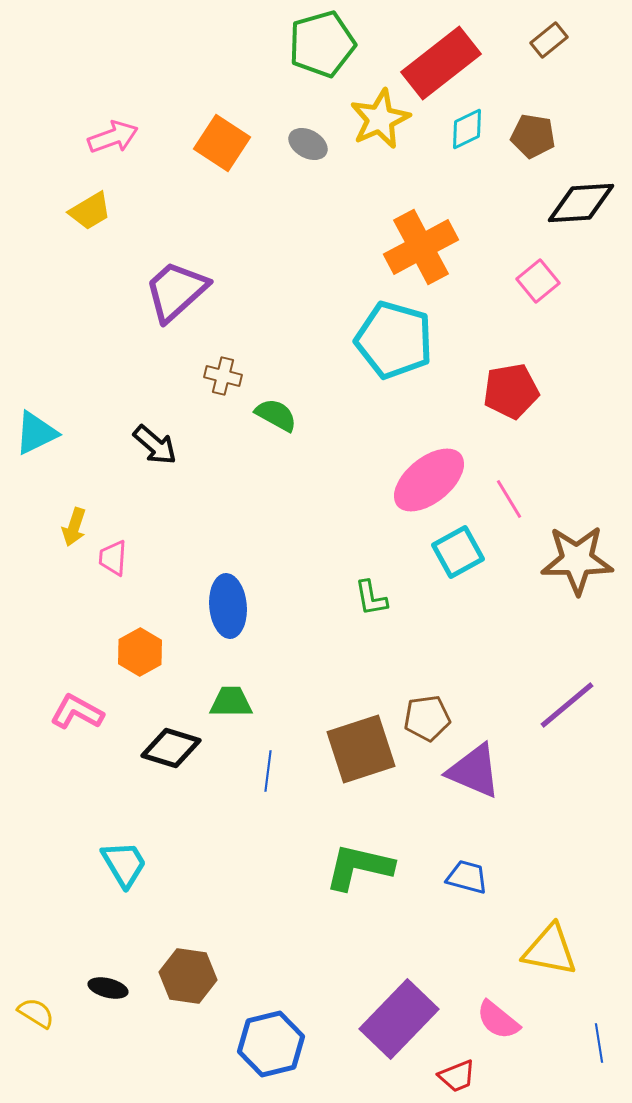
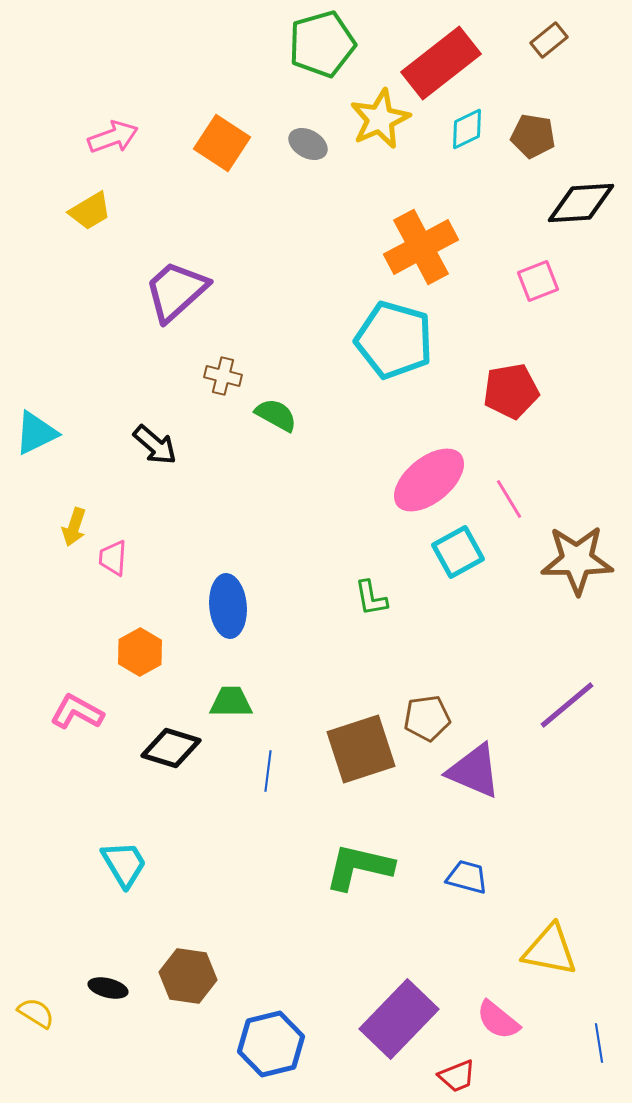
pink square at (538, 281): rotated 18 degrees clockwise
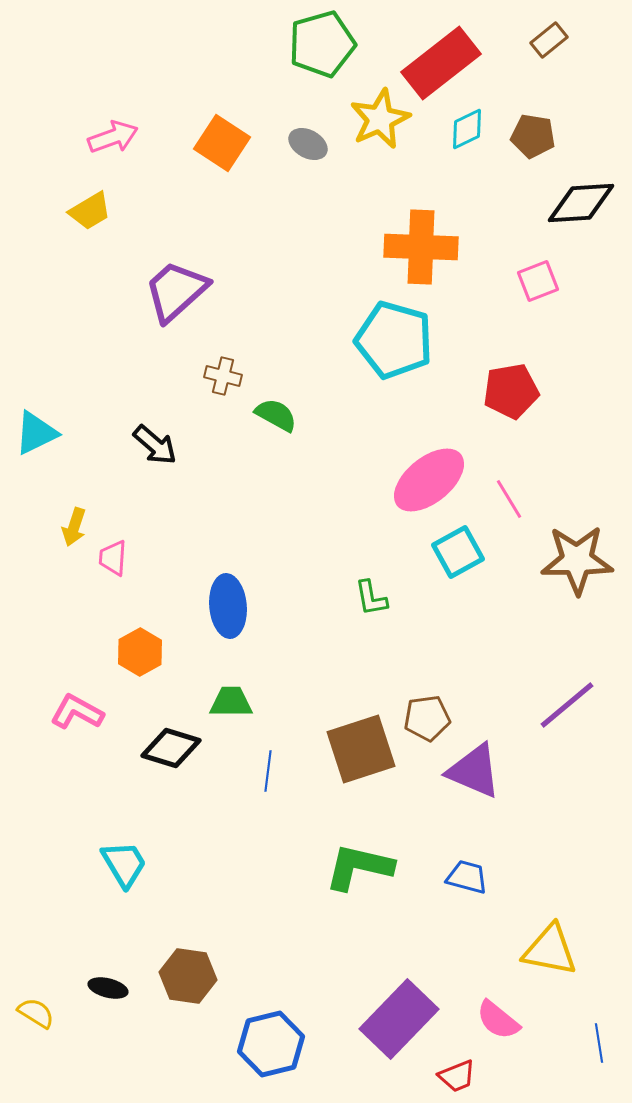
orange cross at (421, 247): rotated 30 degrees clockwise
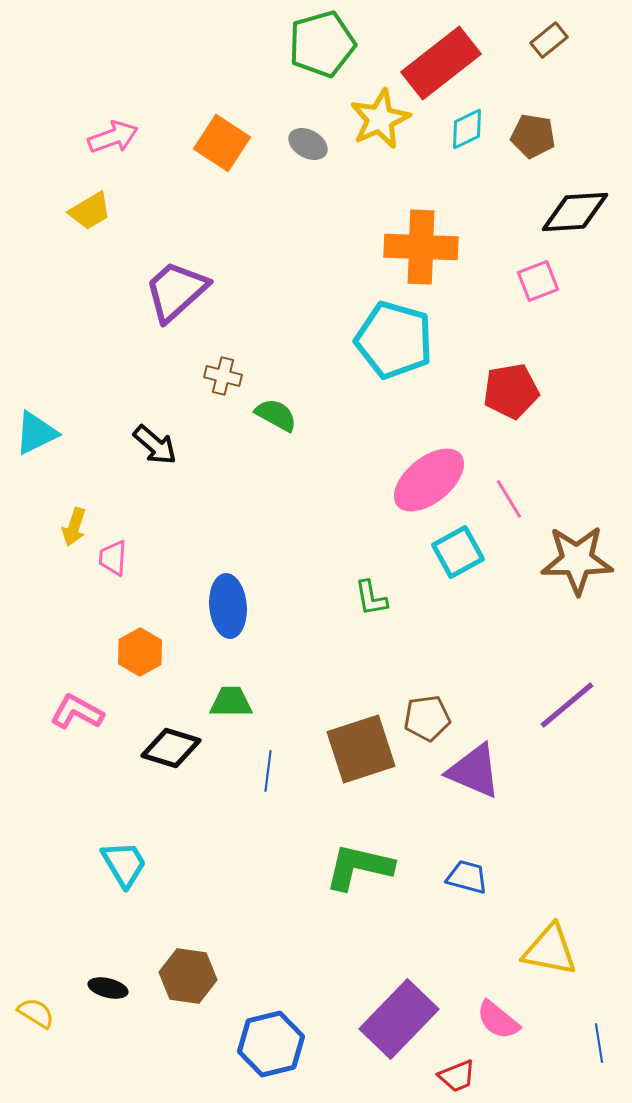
black diamond at (581, 203): moved 6 px left, 9 px down
